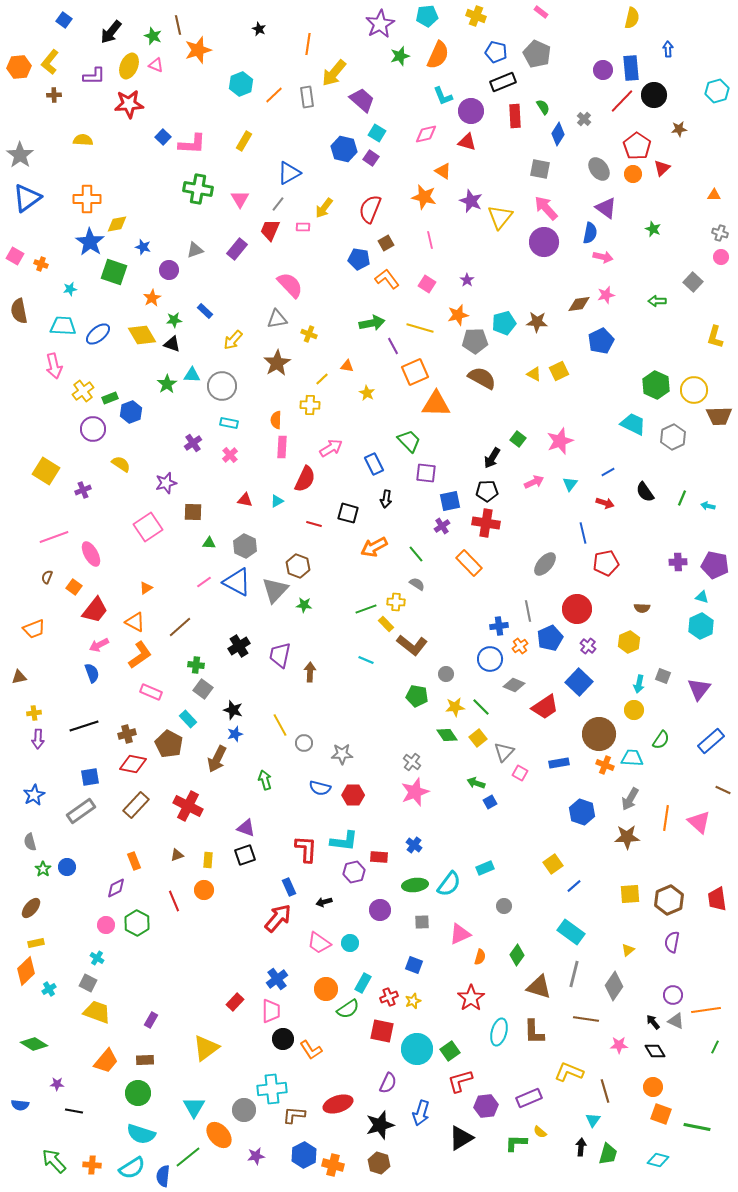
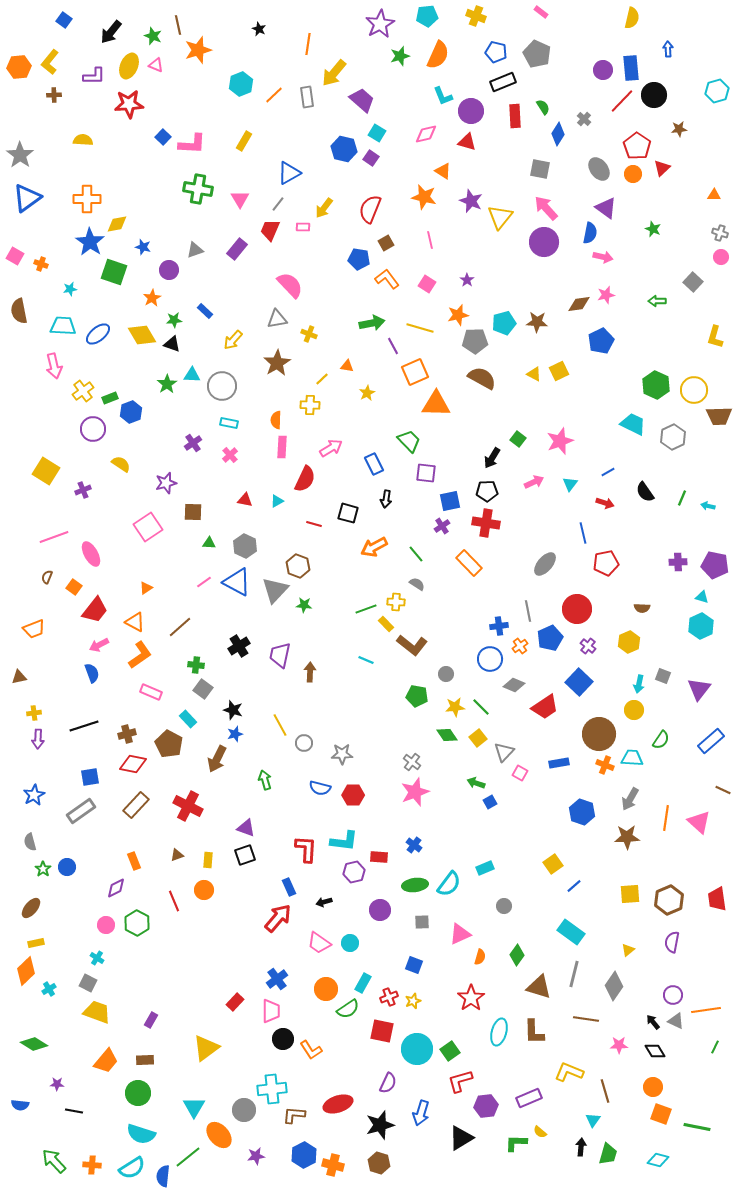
yellow star at (367, 393): rotated 14 degrees clockwise
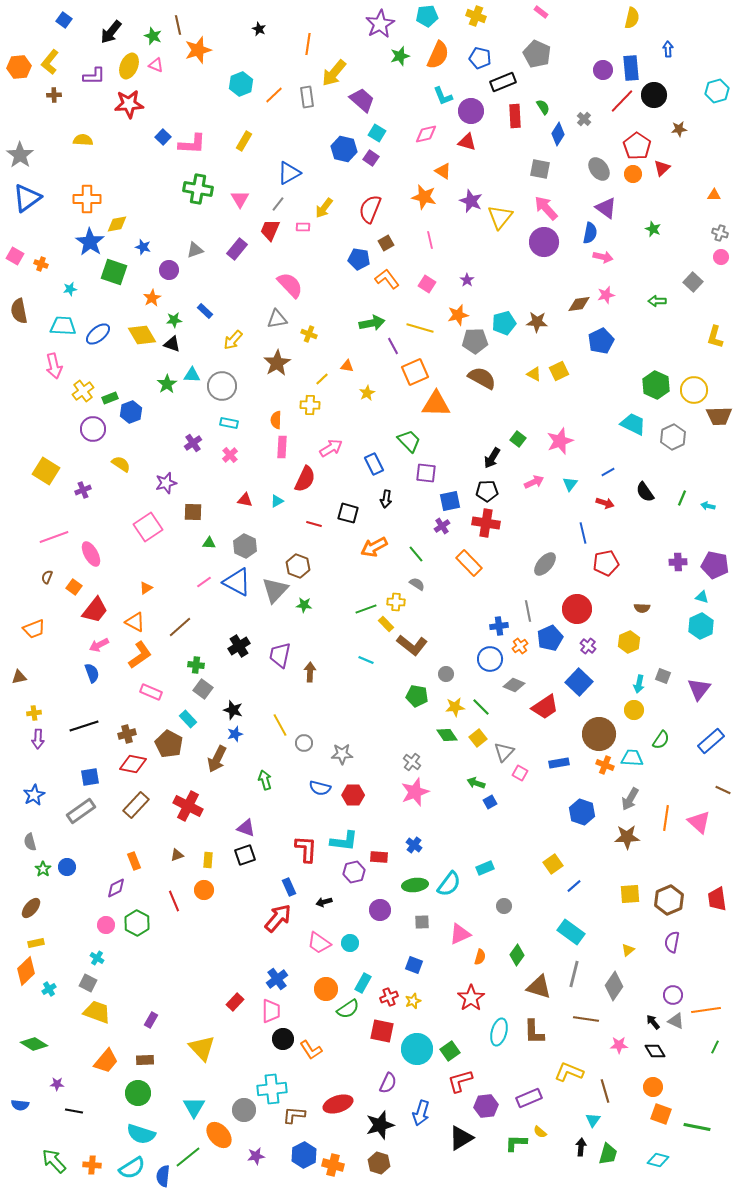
blue pentagon at (496, 52): moved 16 px left, 6 px down
yellow triangle at (206, 1048): moved 4 px left; rotated 36 degrees counterclockwise
